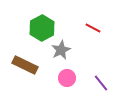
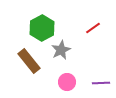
red line: rotated 63 degrees counterclockwise
brown rectangle: moved 4 px right, 4 px up; rotated 25 degrees clockwise
pink circle: moved 4 px down
purple line: rotated 54 degrees counterclockwise
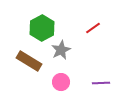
brown rectangle: rotated 20 degrees counterclockwise
pink circle: moved 6 px left
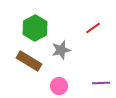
green hexagon: moved 7 px left
gray star: rotated 12 degrees clockwise
pink circle: moved 2 px left, 4 px down
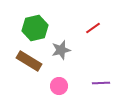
green hexagon: rotated 15 degrees clockwise
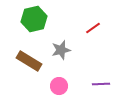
green hexagon: moved 1 px left, 9 px up
purple line: moved 1 px down
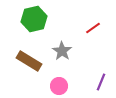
gray star: moved 1 px right, 1 px down; rotated 24 degrees counterclockwise
purple line: moved 2 px up; rotated 66 degrees counterclockwise
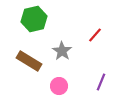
red line: moved 2 px right, 7 px down; rotated 14 degrees counterclockwise
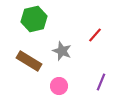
gray star: rotated 12 degrees counterclockwise
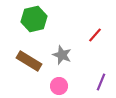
gray star: moved 4 px down
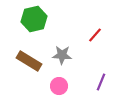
gray star: rotated 18 degrees counterclockwise
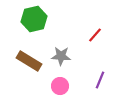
gray star: moved 1 px left, 1 px down
purple line: moved 1 px left, 2 px up
pink circle: moved 1 px right
